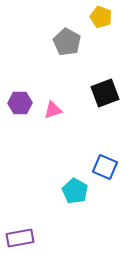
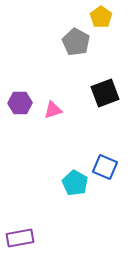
yellow pentagon: rotated 15 degrees clockwise
gray pentagon: moved 9 px right
cyan pentagon: moved 8 px up
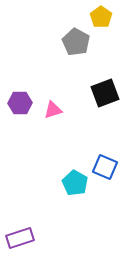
purple rectangle: rotated 8 degrees counterclockwise
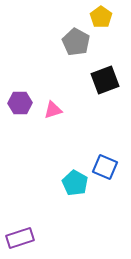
black square: moved 13 px up
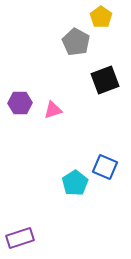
cyan pentagon: rotated 10 degrees clockwise
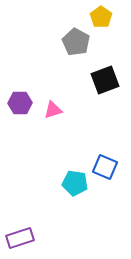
cyan pentagon: rotated 30 degrees counterclockwise
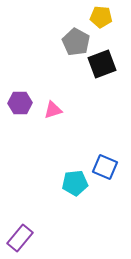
yellow pentagon: rotated 30 degrees counterclockwise
black square: moved 3 px left, 16 px up
cyan pentagon: rotated 15 degrees counterclockwise
purple rectangle: rotated 32 degrees counterclockwise
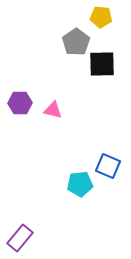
gray pentagon: rotated 8 degrees clockwise
black square: rotated 20 degrees clockwise
pink triangle: rotated 30 degrees clockwise
blue square: moved 3 px right, 1 px up
cyan pentagon: moved 5 px right, 1 px down
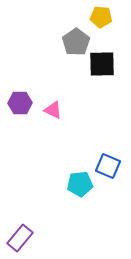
pink triangle: rotated 12 degrees clockwise
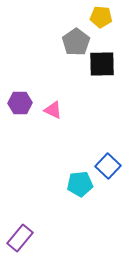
blue square: rotated 20 degrees clockwise
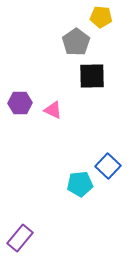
black square: moved 10 px left, 12 px down
